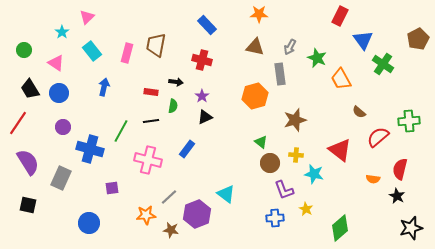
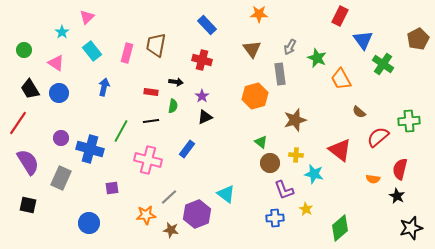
brown triangle at (255, 47): moved 3 px left, 2 px down; rotated 42 degrees clockwise
purple circle at (63, 127): moved 2 px left, 11 px down
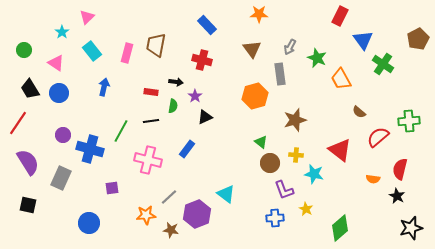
purple star at (202, 96): moved 7 px left
purple circle at (61, 138): moved 2 px right, 3 px up
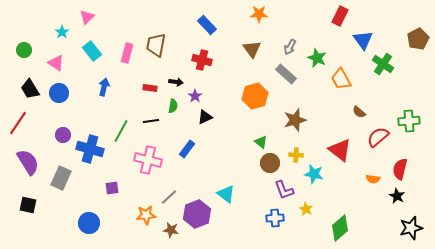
gray rectangle at (280, 74): moved 6 px right; rotated 40 degrees counterclockwise
red rectangle at (151, 92): moved 1 px left, 4 px up
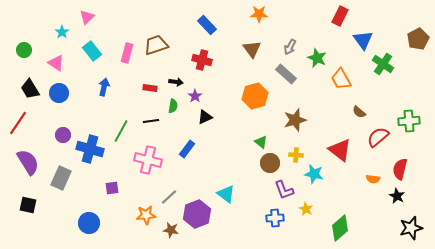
brown trapezoid at (156, 45): rotated 60 degrees clockwise
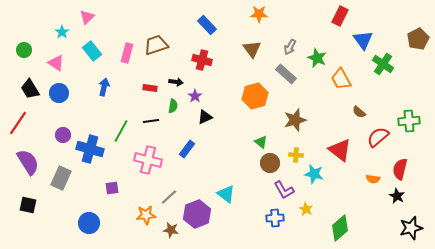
purple L-shape at (284, 190): rotated 10 degrees counterclockwise
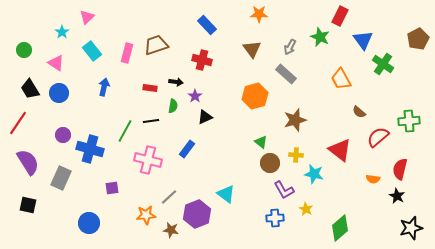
green star at (317, 58): moved 3 px right, 21 px up
green line at (121, 131): moved 4 px right
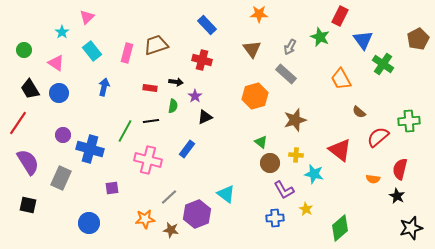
orange star at (146, 215): moved 1 px left, 4 px down
